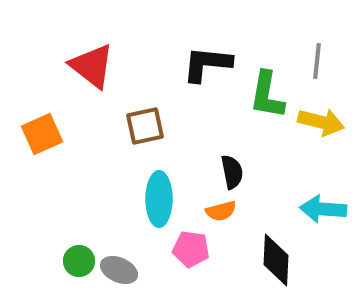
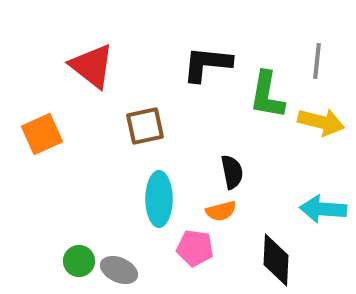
pink pentagon: moved 4 px right, 1 px up
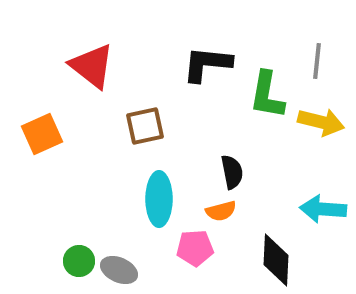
pink pentagon: rotated 12 degrees counterclockwise
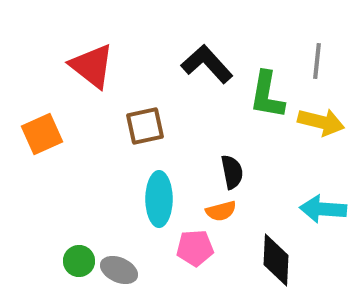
black L-shape: rotated 42 degrees clockwise
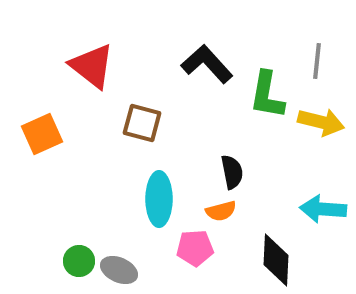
brown square: moved 3 px left, 3 px up; rotated 27 degrees clockwise
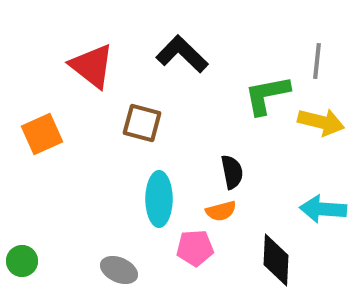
black L-shape: moved 25 px left, 10 px up; rotated 4 degrees counterclockwise
green L-shape: rotated 69 degrees clockwise
green circle: moved 57 px left
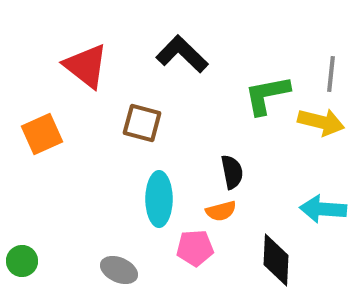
gray line: moved 14 px right, 13 px down
red triangle: moved 6 px left
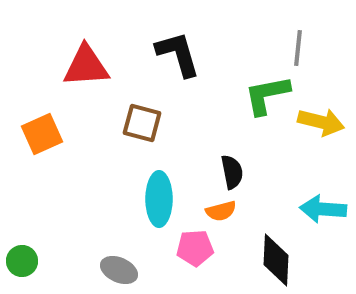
black L-shape: moved 4 px left; rotated 30 degrees clockwise
red triangle: rotated 42 degrees counterclockwise
gray line: moved 33 px left, 26 px up
